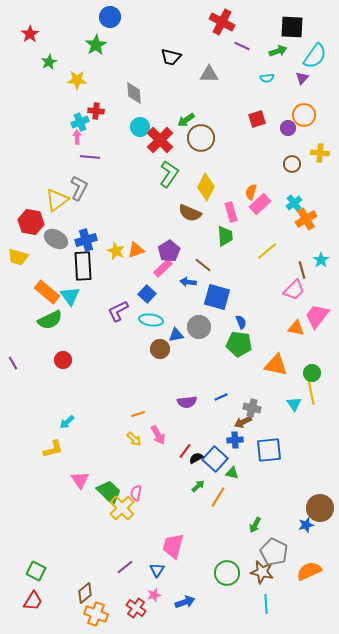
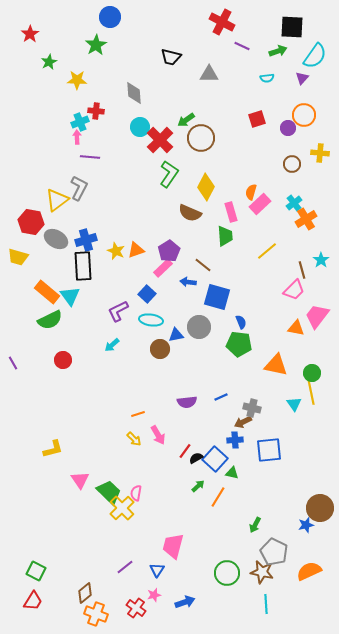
cyan arrow at (67, 422): moved 45 px right, 77 px up
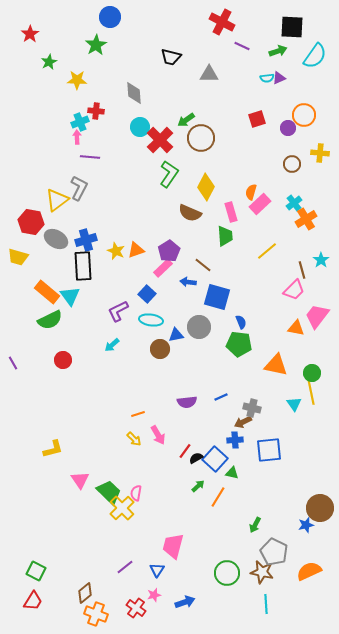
purple triangle at (302, 78): moved 23 px left; rotated 24 degrees clockwise
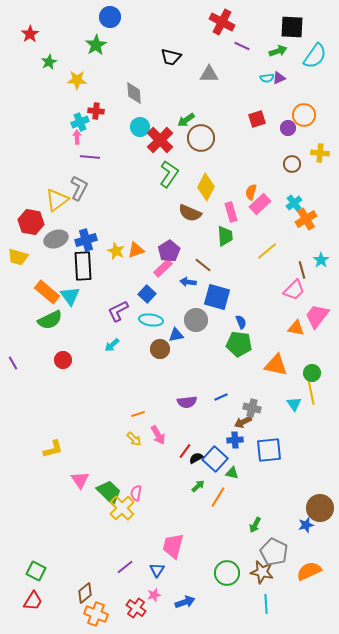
gray ellipse at (56, 239): rotated 50 degrees counterclockwise
gray circle at (199, 327): moved 3 px left, 7 px up
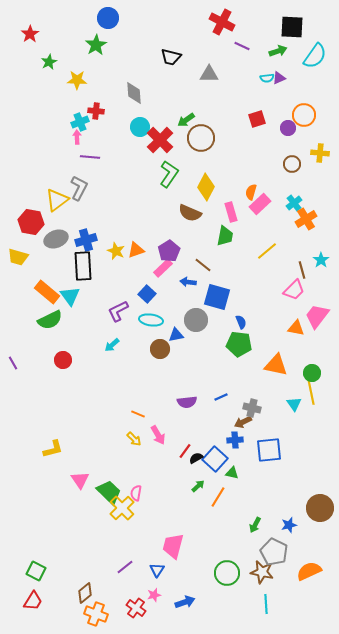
blue circle at (110, 17): moved 2 px left, 1 px down
green trapezoid at (225, 236): rotated 15 degrees clockwise
orange line at (138, 414): rotated 40 degrees clockwise
blue star at (306, 525): moved 17 px left
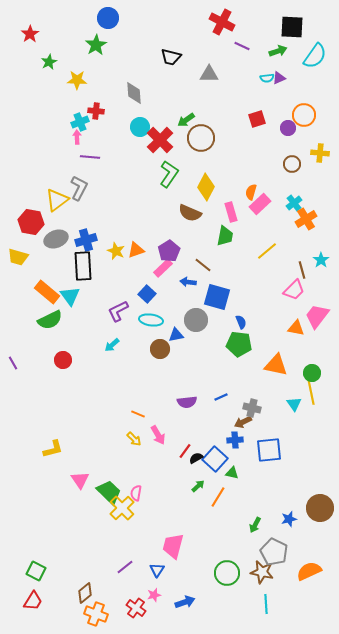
blue star at (289, 525): moved 6 px up
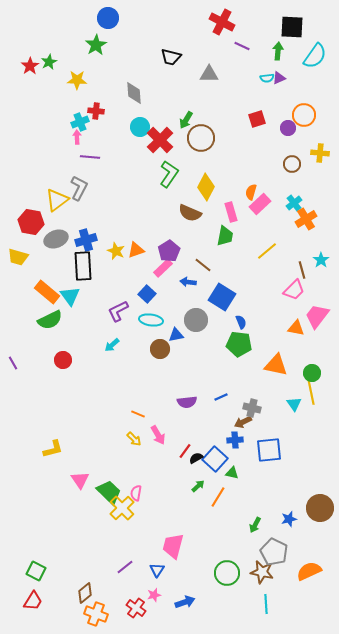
red star at (30, 34): moved 32 px down
green arrow at (278, 51): rotated 66 degrees counterclockwise
green arrow at (186, 120): rotated 24 degrees counterclockwise
blue square at (217, 297): moved 5 px right; rotated 16 degrees clockwise
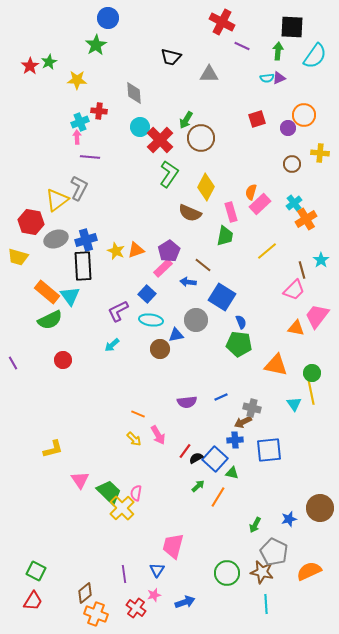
red cross at (96, 111): moved 3 px right
purple line at (125, 567): moved 1 px left, 7 px down; rotated 60 degrees counterclockwise
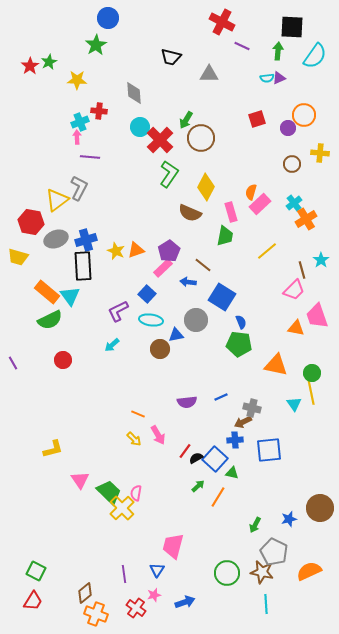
pink trapezoid at (317, 316): rotated 56 degrees counterclockwise
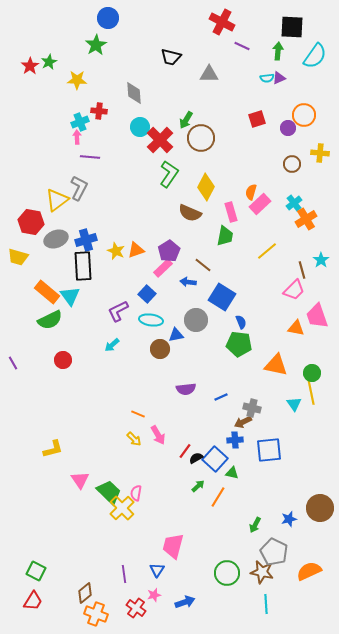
purple semicircle at (187, 402): moved 1 px left, 13 px up
